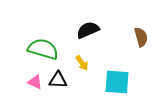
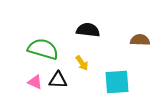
black semicircle: rotated 30 degrees clockwise
brown semicircle: moved 1 px left, 3 px down; rotated 72 degrees counterclockwise
cyan square: rotated 8 degrees counterclockwise
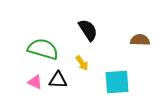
black semicircle: rotated 50 degrees clockwise
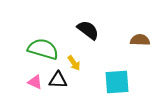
black semicircle: rotated 20 degrees counterclockwise
yellow arrow: moved 8 px left
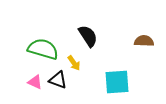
black semicircle: moved 6 px down; rotated 20 degrees clockwise
brown semicircle: moved 4 px right, 1 px down
black triangle: rotated 18 degrees clockwise
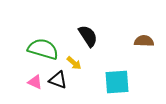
yellow arrow: rotated 14 degrees counterclockwise
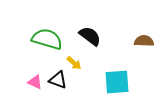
black semicircle: moved 2 px right; rotated 20 degrees counterclockwise
green semicircle: moved 4 px right, 10 px up
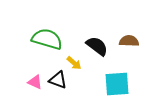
black semicircle: moved 7 px right, 10 px down
brown semicircle: moved 15 px left
cyan square: moved 2 px down
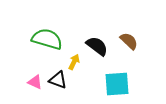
brown semicircle: rotated 42 degrees clockwise
yellow arrow: moved 1 px up; rotated 105 degrees counterclockwise
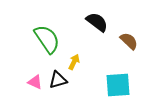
green semicircle: rotated 40 degrees clockwise
black semicircle: moved 24 px up
black triangle: rotated 36 degrees counterclockwise
cyan square: moved 1 px right, 1 px down
